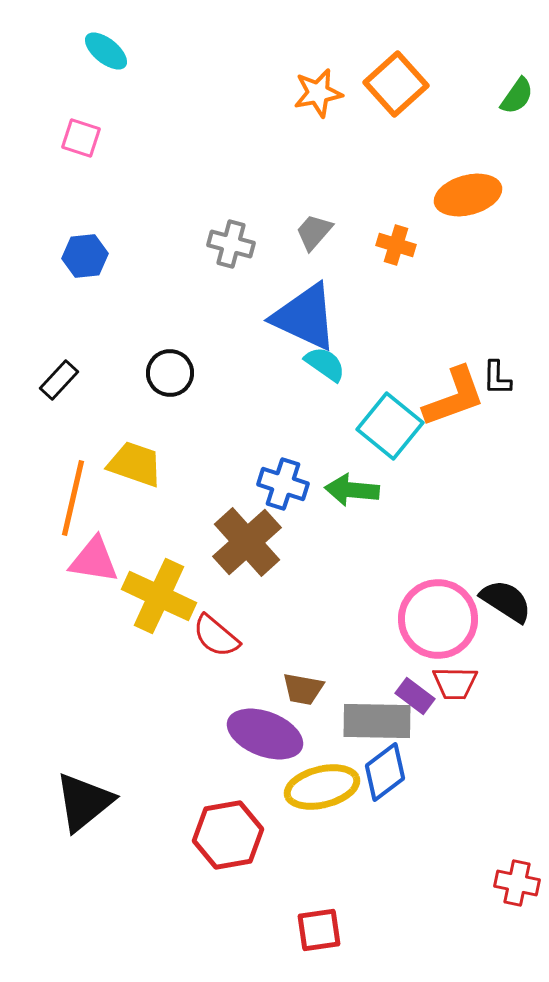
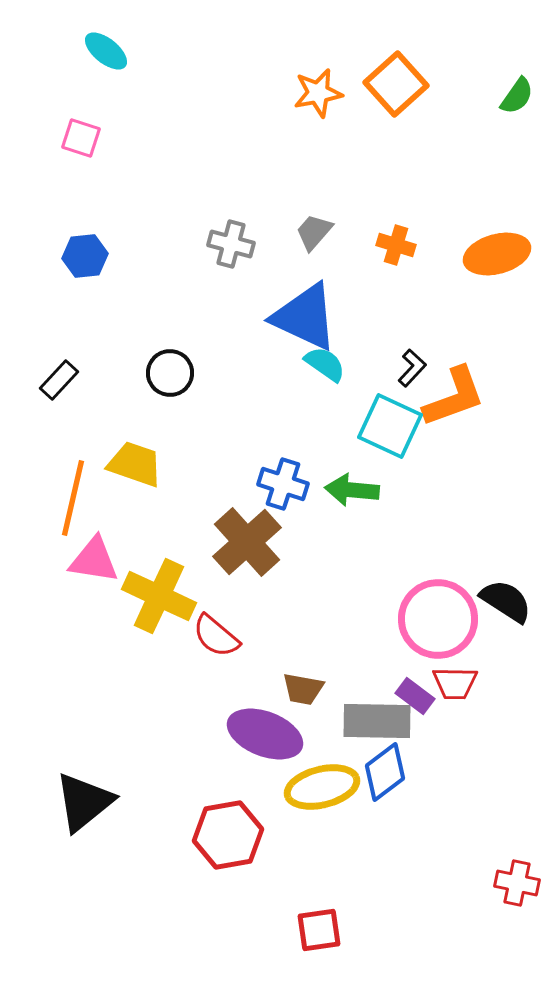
orange ellipse: moved 29 px right, 59 px down
black L-shape: moved 85 px left, 10 px up; rotated 138 degrees counterclockwise
cyan square: rotated 14 degrees counterclockwise
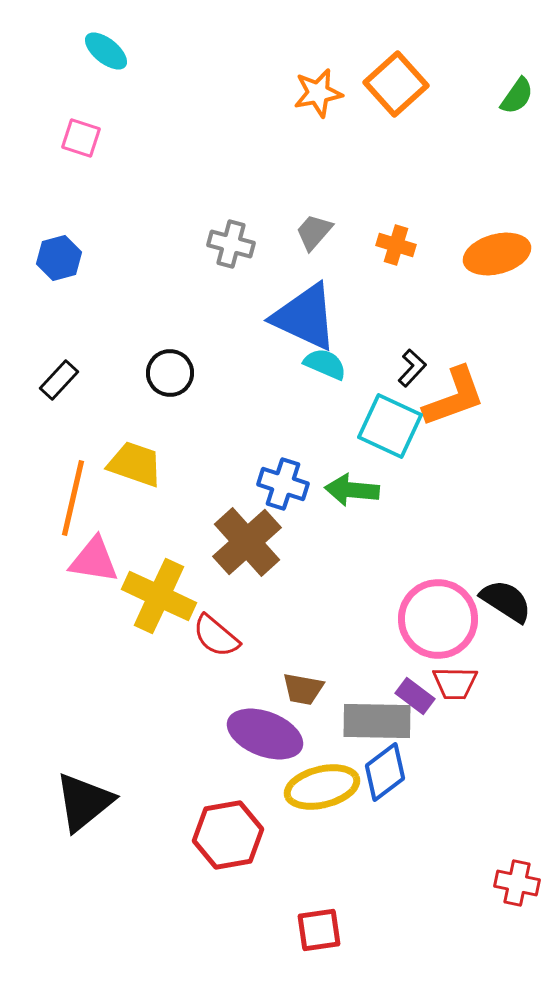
blue hexagon: moved 26 px left, 2 px down; rotated 9 degrees counterclockwise
cyan semicircle: rotated 12 degrees counterclockwise
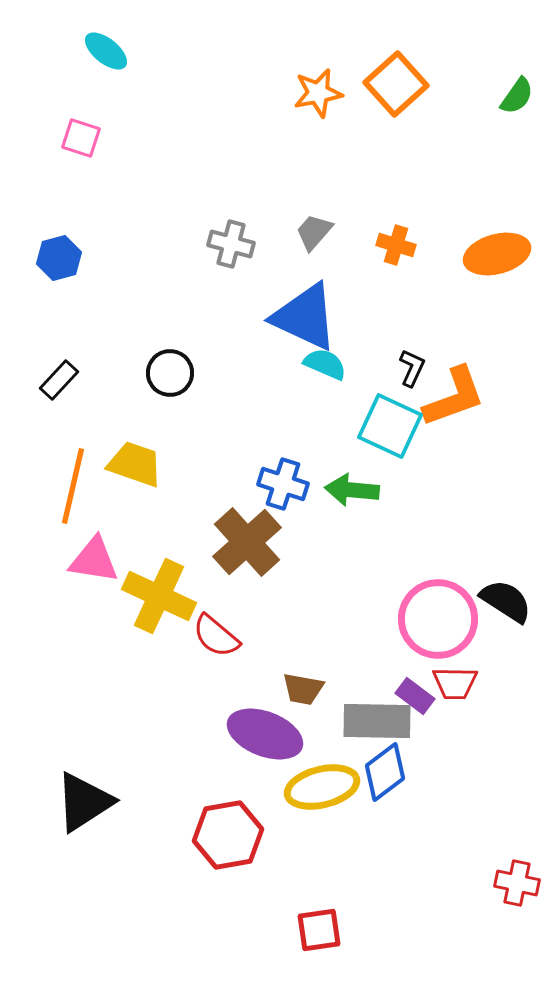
black L-shape: rotated 18 degrees counterclockwise
orange line: moved 12 px up
black triangle: rotated 6 degrees clockwise
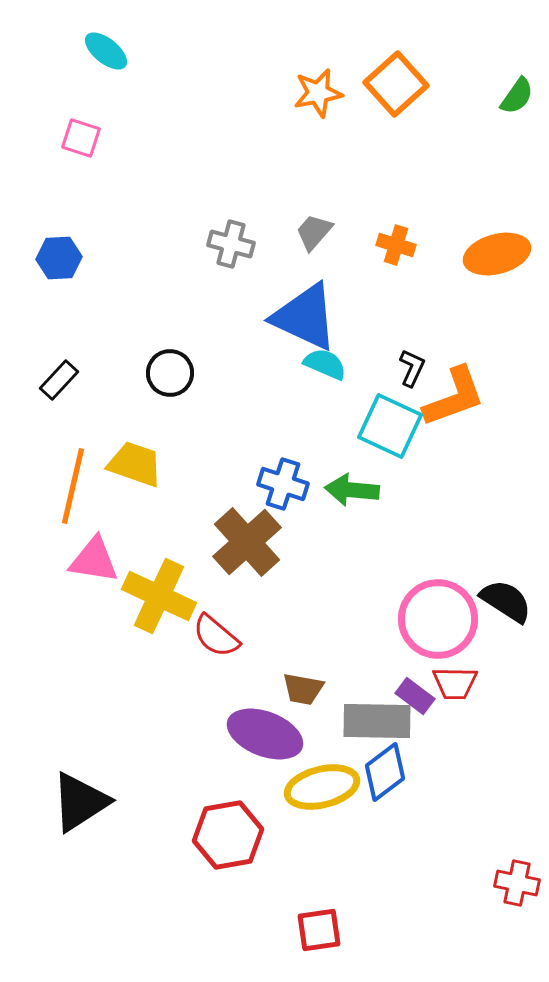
blue hexagon: rotated 12 degrees clockwise
black triangle: moved 4 px left
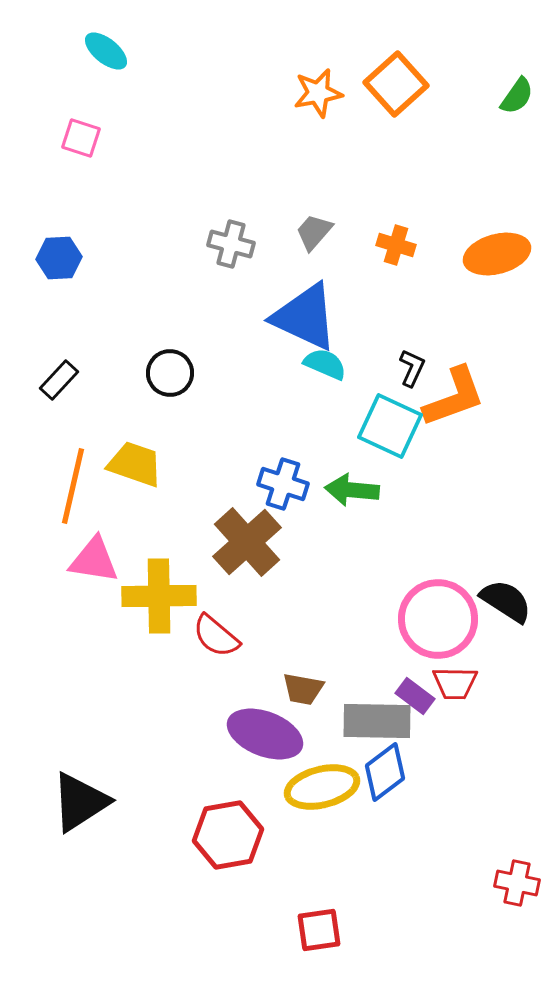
yellow cross: rotated 26 degrees counterclockwise
